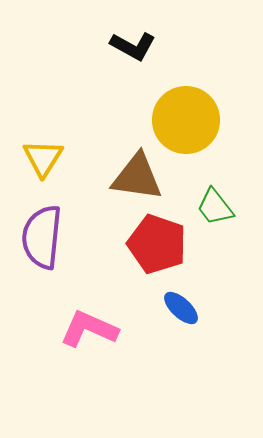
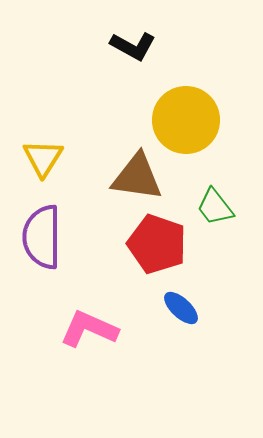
purple semicircle: rotated 6 degrees counterclockwise
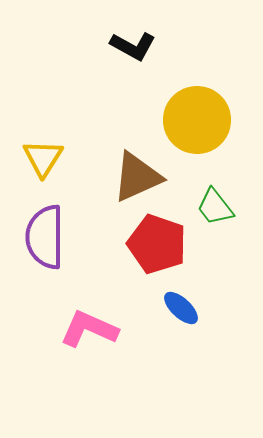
yellow circle: moved 11 px right
brown triangle: rotated 32 degrees counterclockwise
purple semicircle: moved 3 px right
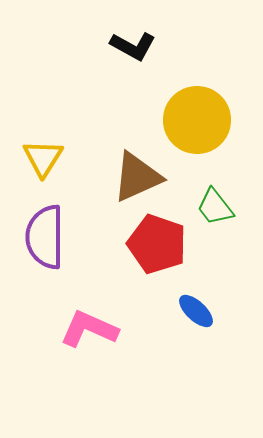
blue ellipse: moved 15 px right, 3 px down
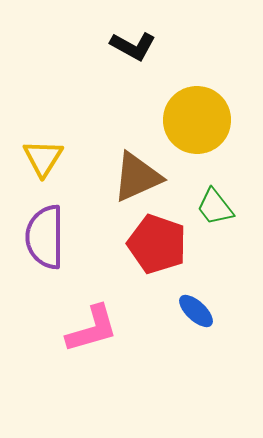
pink L-shape: moved 3 px right; rotated 140 degrees clockwise
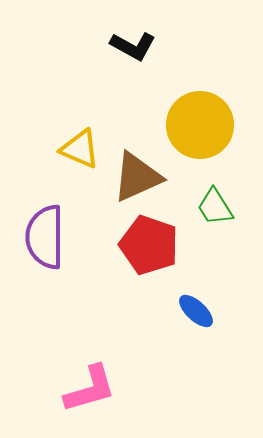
yellow circle: moved 3 px right, 5 px down
yellow triangle: moved 37 px right, 9 px up; rotated 39 degrees counterclockwise
green trapezoid: rotated 6 degrees clockwise
red pentagon: moved 8 px left, 1 px down
pink L-shape: moved 2 px left, 60 px down
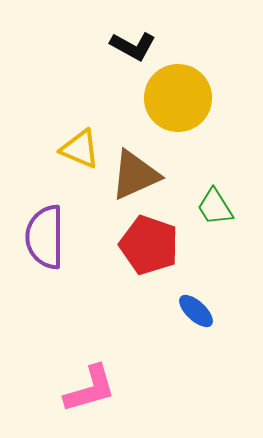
yellow circle: moved 22 px left, 27 px up
brown triangle: moved 2 px left, 2 px up
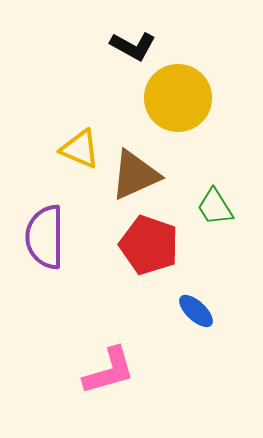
pink L-shape: moved 19 px right, 18 px up
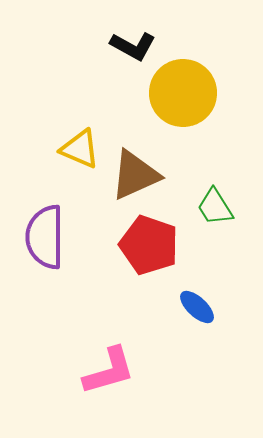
yellow circle: moved 5 px right, 5 px up
blue ellipse: moved 1 px right, 4 px up
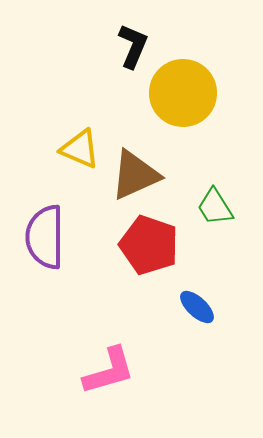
black L-shape: rotated 96 degrees counterclockwise
